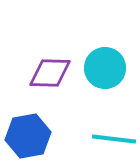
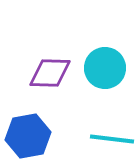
cyan line: moved 2 px left
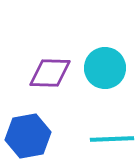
cyan line: rotated 9 degrees counterclockwise
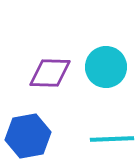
cyan circle: moved 1 px right, 1 px up
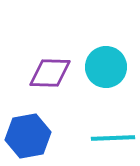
cyan line: moved 1 px right, 1 px up
